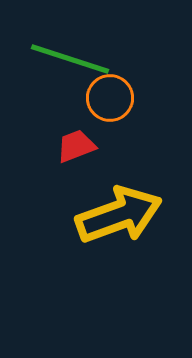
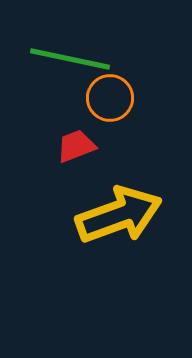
green line: rotated 6 degrees counterclockwise
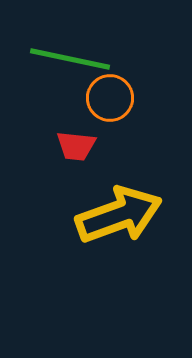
red trapezoid: rotated 153 degrees counterclockwise
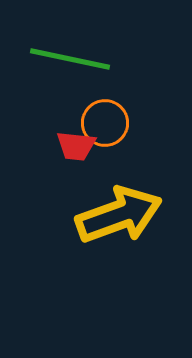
orange circle: moved 5 px left, 25 px down
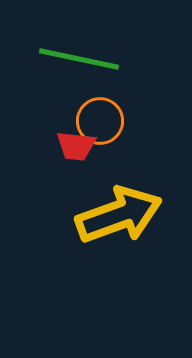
green line: moved 9 px right
orange circle: moved 5 px left, 2 px up
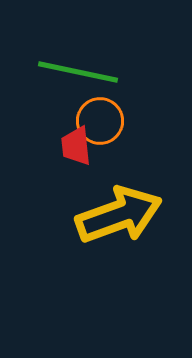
green line: moved 1 px left, 13 px down
red trapezoid: rotated 78 degrees clockwise
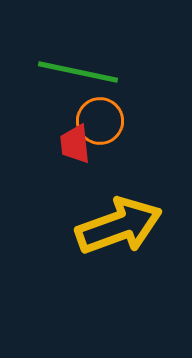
red trapezoid: moved 1 px left, 2 px up
yellow arrow: moved 11 px down
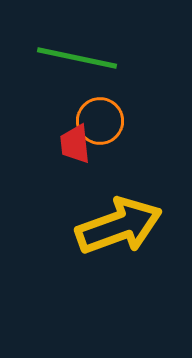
green line: moved 1 px left, 14 px up
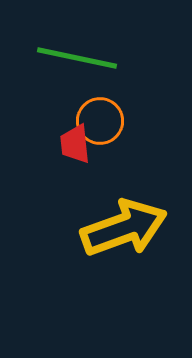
yellow arrow: moved 5 px right, 2 px down
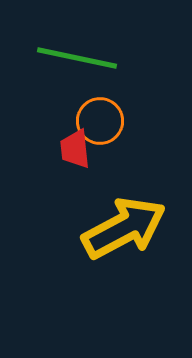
red trapezoid: moved 5 px down
yellow arrow: rotated 8 degrees counterclockwise
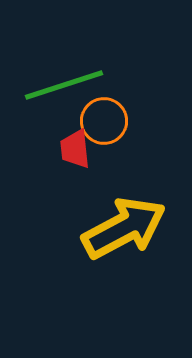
green line: moved 13 px left, 27 px down; rotated 30 degrees counterclockwise
orange circle: moved 4 px right
